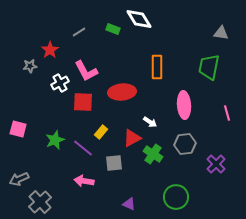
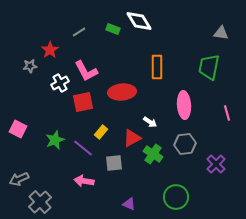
white diamond: moved 2 px down
red square: rotated 15 degrees counterclockwise
pink square: rotated 12 degrees clockwise
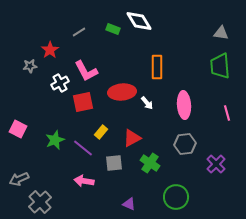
green trapezoid: moved 11 px right, 1 px up; rotated 16 degrees counterclockwise
white arrow: moved 3 px left, 19 px up; rotated 16 degrees clockwise
green cross: moved 3 px left, 9 px down
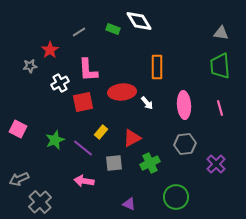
pink L-shape: moved 2 px right, 1 px up; rotated 25 degrees clockwise
pink line: moved 7 px left, 5 px up
green cross: rotated 30 degrees clockwise
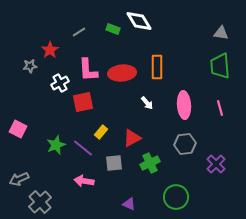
red ellipse: moved 19 px up
green star: moved 1 px right, 5 px down
